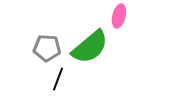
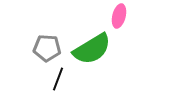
green semicircle: moved 2 px right, 2 px down; rotated 9 degrees clockwise
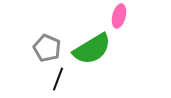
gray pentagon: rotated 20 degrees clockwise
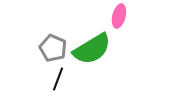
gray pentagon: moved 6 px right
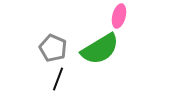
green semicircle: moved 8 px right
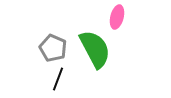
pink ellipse: moved 2 px left, 1 px down
green semicircle: moved 5 px left; rotated 87 degrees counterclockwise
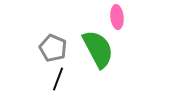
pink ellipse: rotated 20 degrees counterclockwise
green semicircle: moved 3 px right
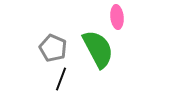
black line: moved 3 px right
